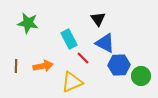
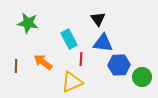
blue triangle: moved 2 px left; rotated 20 degrees counterclockwise
red line: moved 2 px left, 1 px down; rotated 48 degrees clockwise
orange arrow: moved 4 px up; rotated 132 degrees counterclockwise
green circle: moved 1 px right, 1 px down
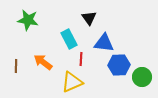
black triangle: moved 9 px left, 1 px up
green star: moved 3 px up
blue triangle: moved 1 px right
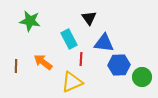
green star: moved 2 px right, 1 px down
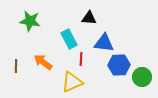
black triangle: rotated 49 degrees counterclockwise
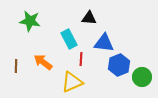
blue hexagon: rotated 20 degrees counterclockwise
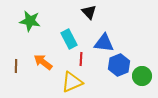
black triangle: moved 6 px up; rotated 42 degrees clockwise
green circle: moved 1 px up
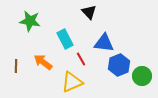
cyan rectangle: moved 4 px left
red line: rotated 32 degrees counterclockwise
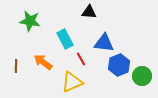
black triangle: rotated 42 degrees counterclockwise
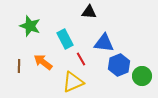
green star: moved 5 px down; rotated 10 degrees clockwise
brown line: moved 3 px right
yellow triangle: moved 1 px right
